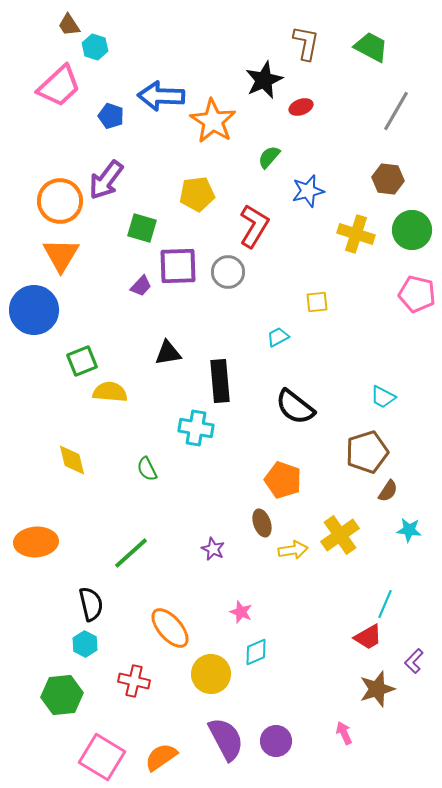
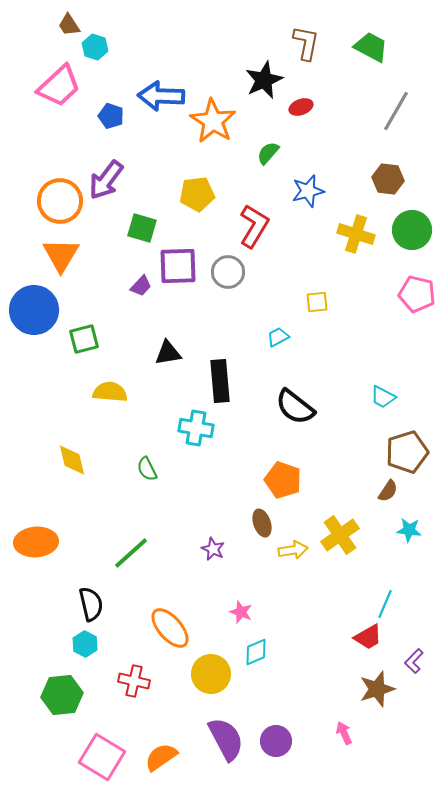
green semicircle at (269, 157): moved 1 px left, 4 px up
green square at (82, 361): moved 2 px right, 22 px up; rotated 8 degrees clockwise
brown pentagon at (367, 452): moved 40 px right
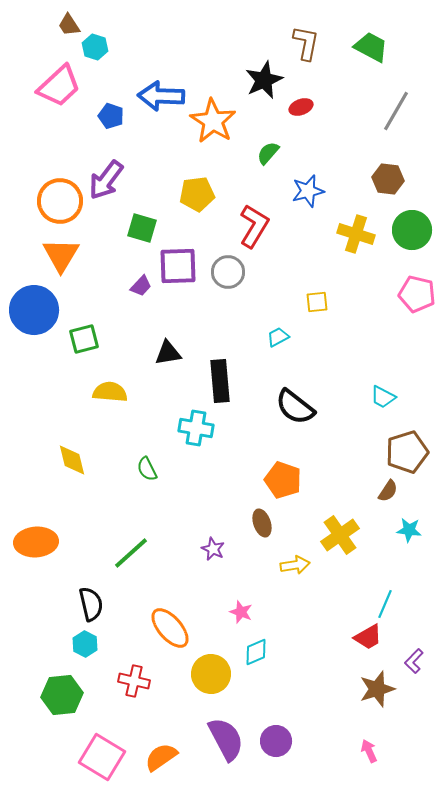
yellow arrow at (293, 550): moved 2 px right, 15 px down
pink arrow at (344, 733): moved 25 px right, 18 px down
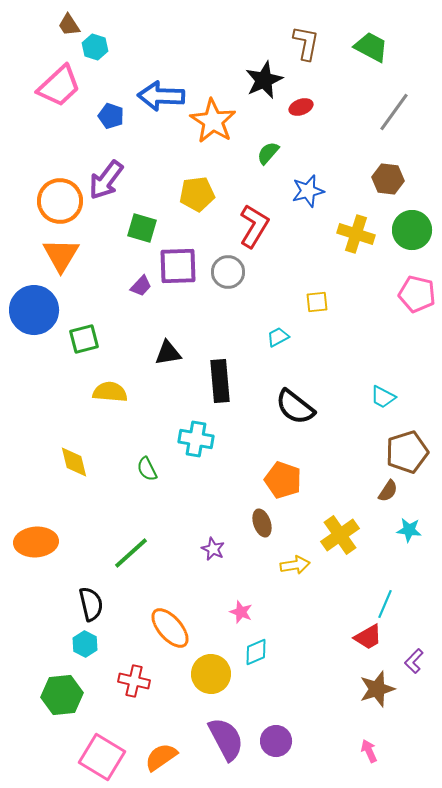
gray line at (396, 111): moved 2 px left, 1 px down; rotated 6 degrees clockwise
cyan cross at (196, 428): moved 11 px down
yellow diamond at (72, 460): moved 2 px right, 2 px down
